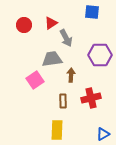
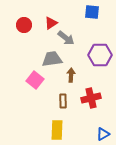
gray arrow: rotated 24 degrees counterclockwise
pink square: rotated 18 degrees counterclockwise
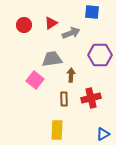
gray arrow: moved 5 px right, 5 px up; rotated 60 degrees counterclockwise
brown rectangle: moved 1 px right, 2 px up
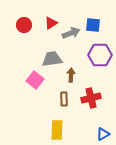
blue square: moved 1 px right, 13 px down
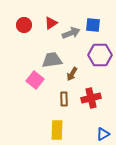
gray trapezoid: moved 1 px down
brown arrow: moved 1 px right, 1 px up; rotated 152 degrees counterclockwise
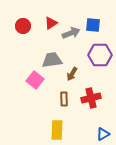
red circle: moved 1 px left, 1 px down
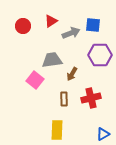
red triangle: moved 2 px up
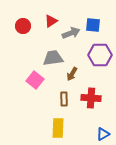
gray trapezoid: moved 1 px right, 2 px up
red cross: rotated 18 degrees clockwise
yellow rectangle: moved 1 px right, 2 px up
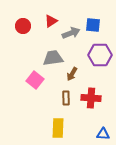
brown rectangle: moved 2 px right, 1 px up
blue triangle: rotated 32 degrees clockwise
